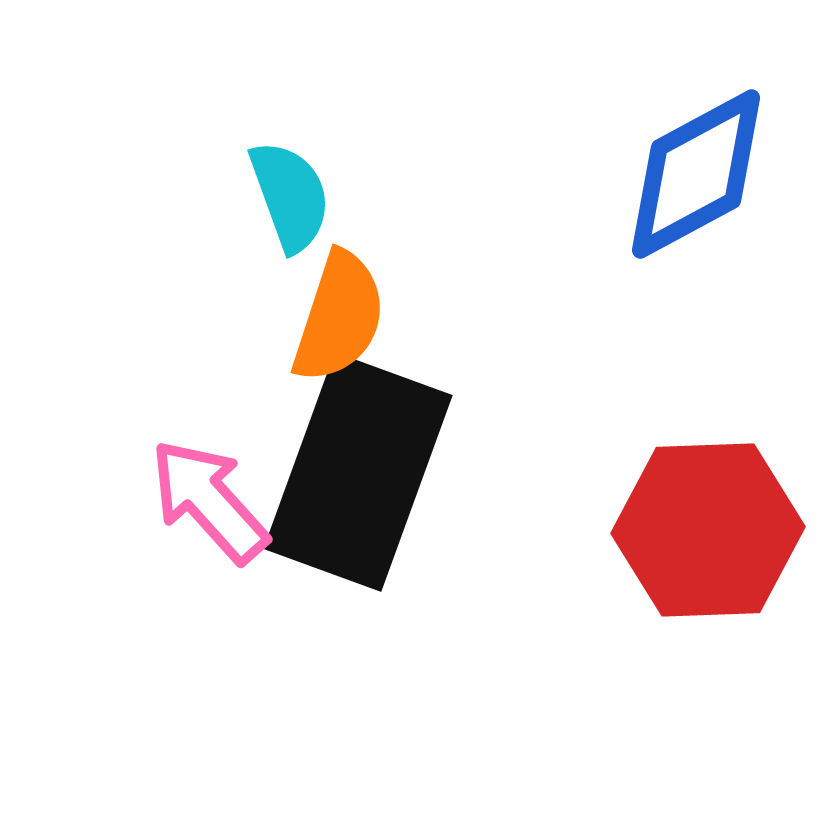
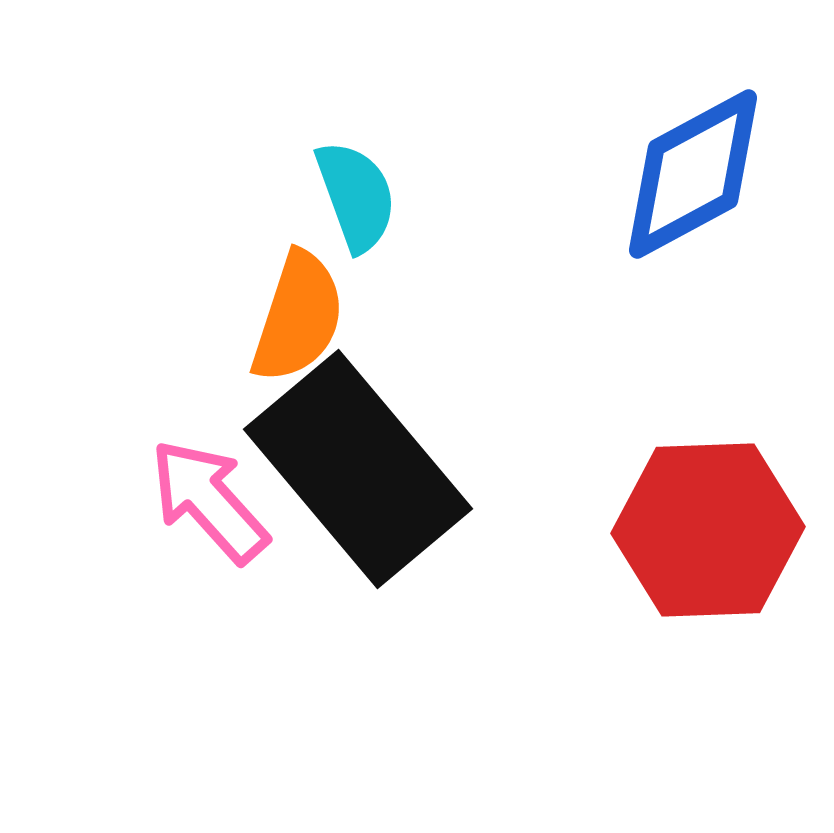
blue diamond: moved 3 px left
cyan semicircle: moved 66 px right
orange semicircle: moved 41 px left
black rectangle: moved 3 px up; rotated 60 degrees counterclockwise
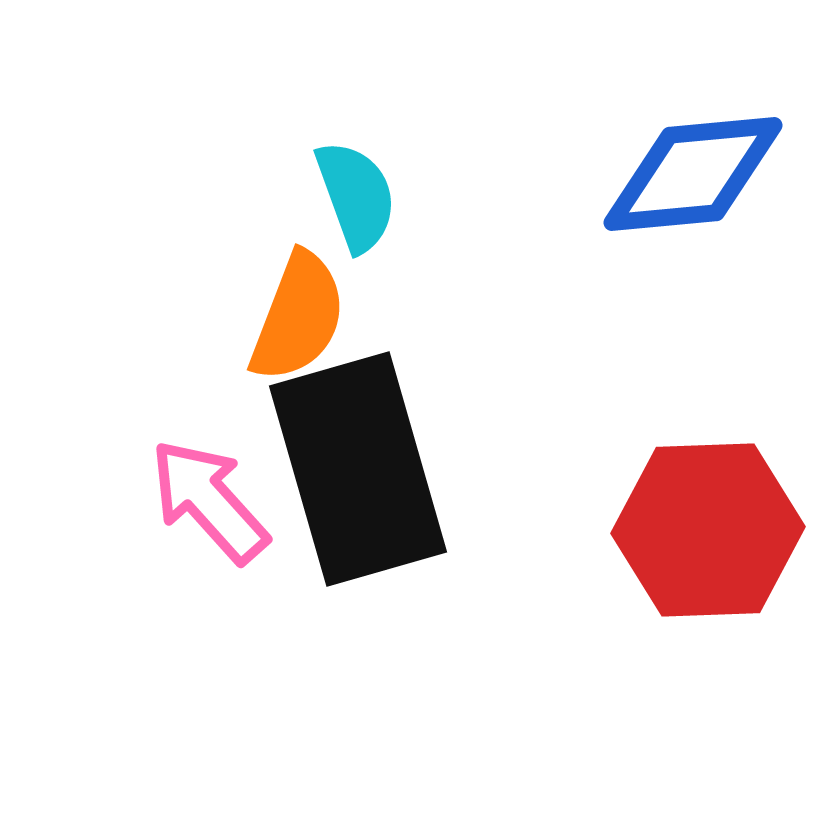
blue diamond: rotated 23 degrees clockwise
orange semicircle: rotated 3 degrees clockwise
black rectangle: rotated 24 degrees clockwise
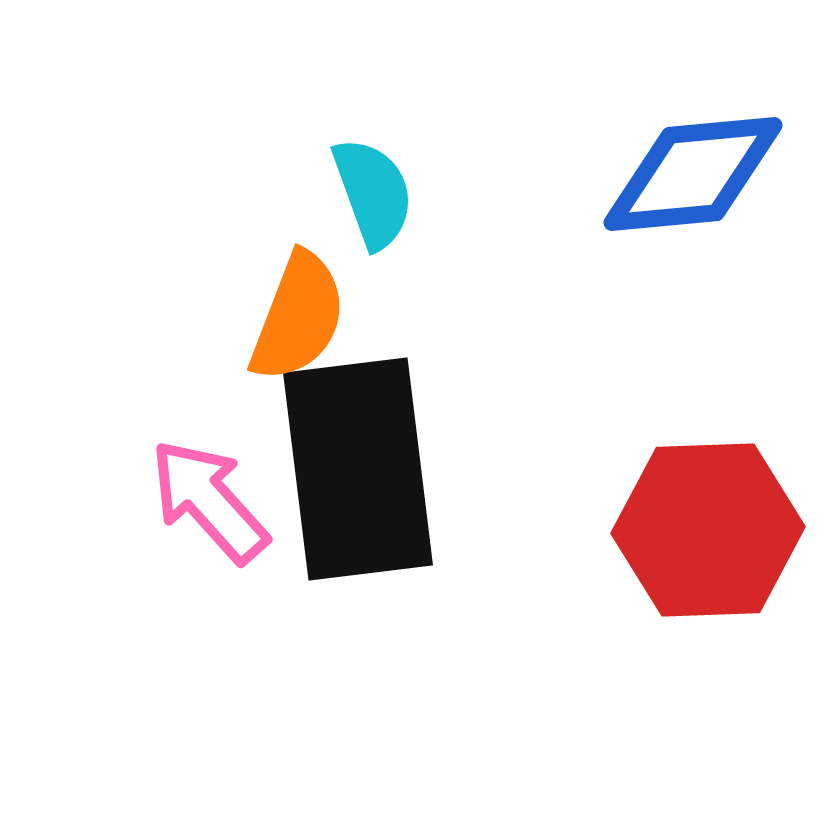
cyan semicircle: moved 17 px right, 3 px up
black rectangle: rotated 9 degrees clockwise
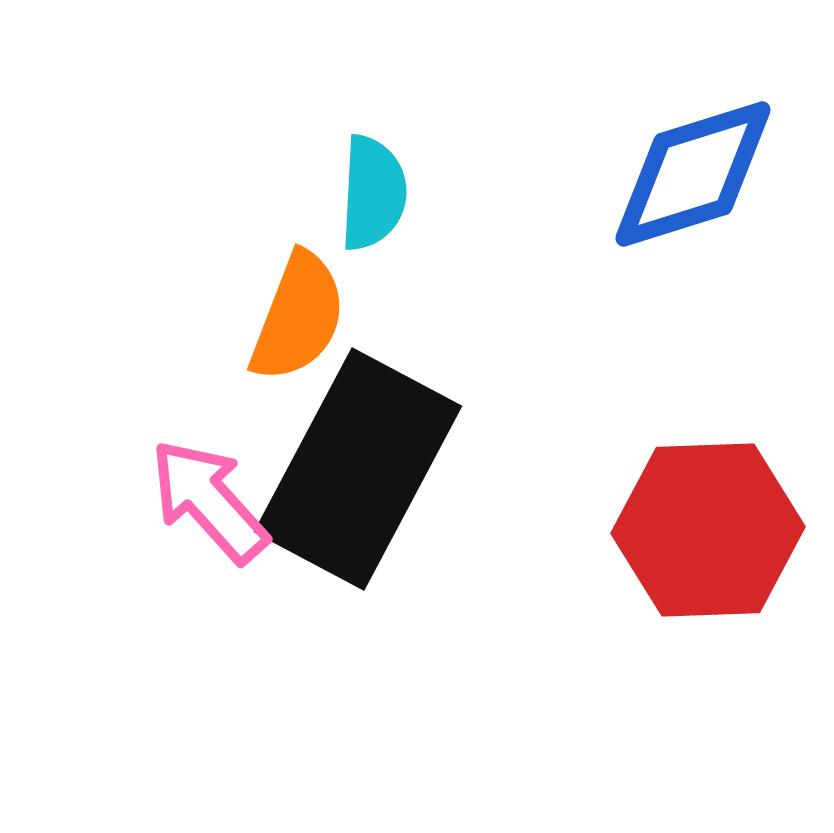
blue diamond: rotated 12 degrees counterclockwise
cyan semicircle: rotated 23 degrees clockwise
black rectangle: rotated 35 degrees clockwise
